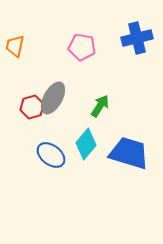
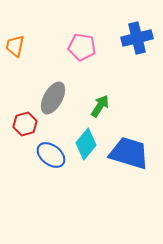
red hexagon: moved 7 px left, 17 px down
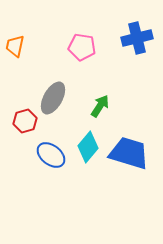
red hexagon: moved 3 px up
cyan diamond: moved 2 px right, 3 px down
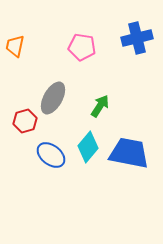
blue trapezoid: rotated 6 degrees counterclockwise
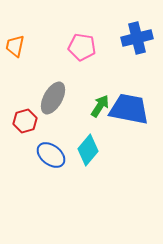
cyan diamond: moved 3 px down
blue trapezoid: moved 44 px up
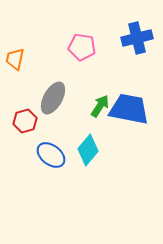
orange trapezoid: moved 13 px down
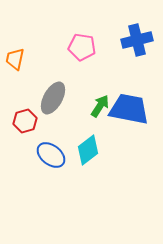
blue cross: moved 2 px down
cyan diamond: rotated 12 degrees clockwise
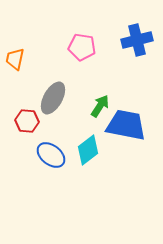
blue trapezoid: moved 3 px left, 16 px down
red hexagon: moved 2 px right; rotated 20 degrees clockwise
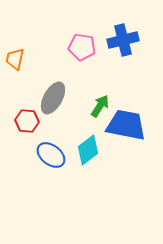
blue cross: moved 14 px left
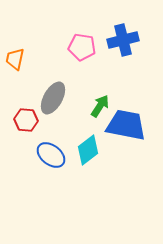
red hexagon: moved 1 px left, 1 px up
